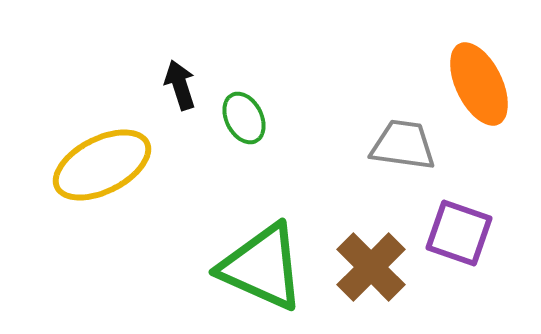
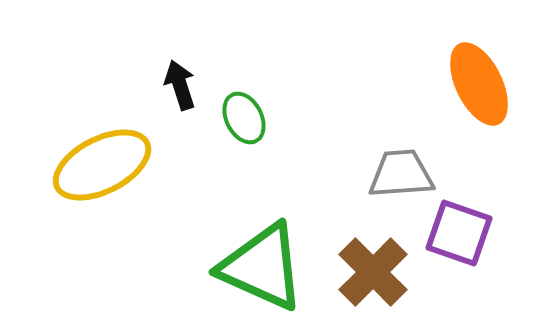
gray trapezoid: moved 2 px left, 29 px down; rotated 12 degrees counterclockwise
brown cross: moved 2 px right, 5 px down
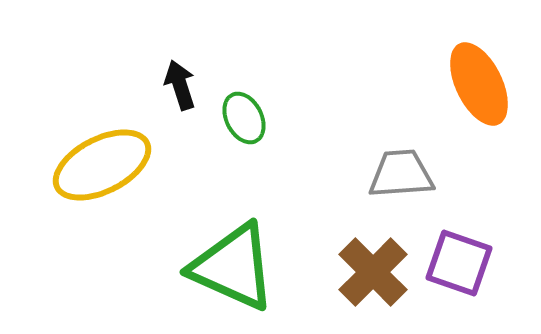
purple square: moved 30 px down
green triangle: moved 29 px left
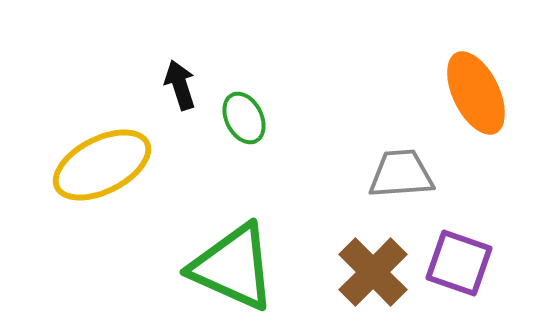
orange ellipse: moved 3 px left, 9 px down
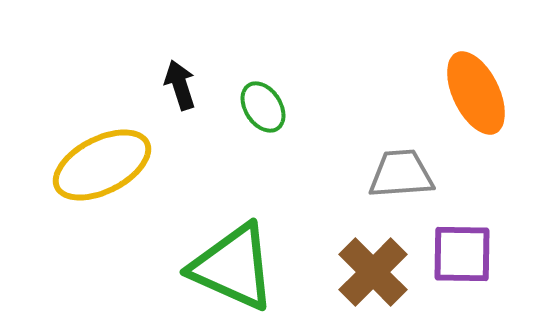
green ellipse: moved 19 px right, 11 px up; rotated 6 degrees counterclockwise
purple square: moved 3 px right, 9 px up; rotated 18 degrees counterclockwise
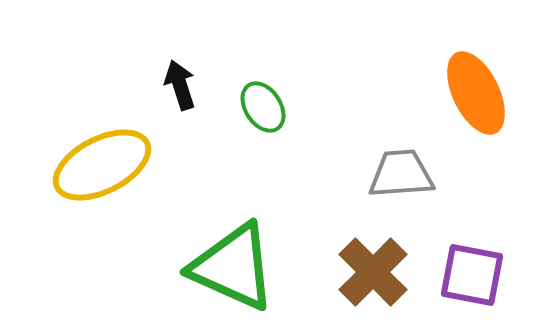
purple square: moved 10 px right, 21 px down; rotated 10 degrees clockwise
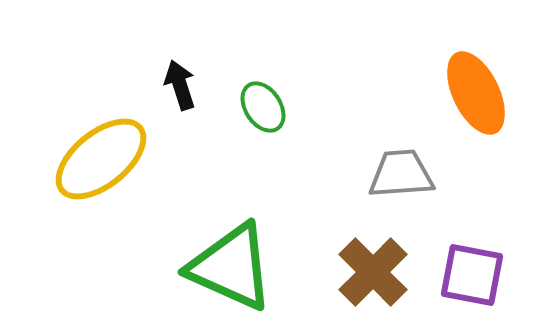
yellow ellipse: moved 1 px left, 6 px up; rotated 12 degrees counterclockwise
green triangle: moved 2 px left
